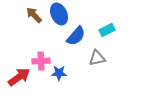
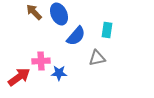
brown arrow: moved 3 px up
cyan rectangle: rotated 56 degrees counterclockwise
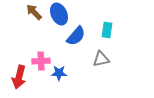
gray triangle: moved 4 px right, 1 px down
red arrow: rotated 140 degrees clockwise
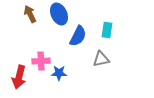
brown arrow: moved 4 px left, 2 px down; rotated 18 degrees clockwise
blue semicircle: moved 2 px right; rotated 15 degrees counterclockwise
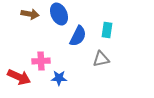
brown arrow: rotated 126 degrees clockwise
blue star: moved 5 px down
red arrow: rotated 80 degrees counterclockwise
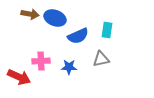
blue ellipse: moved 4 px left, 4 px down; rotated 45 degrees counterclockwise
blue semicircle: rotated 40 degrees clockwise
blue star: moved 10 px right, 11 px up
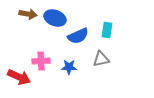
brown arrow: moved 2 px left
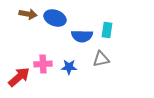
blue semicircle: moved 4 px right; rotated 25 degrees clockwise
pink cross: moved 2 px right, 3 px down
red arrow: rotated 65 degrees counterclockwise
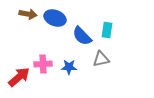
blue semicircle: rotated 45 degrees clockwise
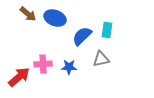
brown arrow: rotated 30 degrees clockwise
blue semicircle: rotated 90 degrees clockwise
